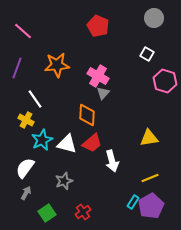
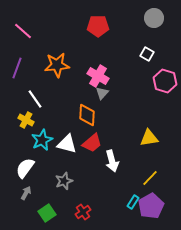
red pentagon: rotated 25 degrees counterclockwise
gray triangle: moved 1 px left
yellow line: rotated 24 degrees counterclockwise
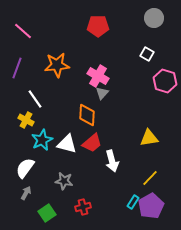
gray star: rotated 30 degrees clockwise
red cross: moved 5 px up; rotated 21 degrees clockwise
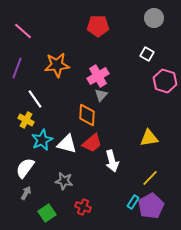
pink cross: rotated 30 degrees clockwise
gray triangle: moved 1 px left, 2 px down
red cross: rotated 35 degrees clockwise
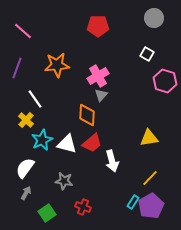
yellow cross: rotated 14 degrees clockwise
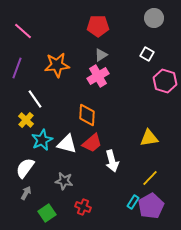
gray triangle: moved 40 px up; rotated 16 degrees clockwise
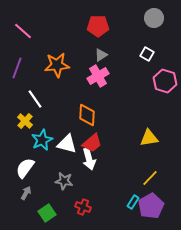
yellow cross: moved 1 px left, 1 px down
white arrow: moved 23 px left, 2 px up
